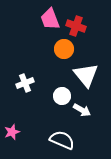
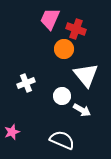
pink trapezoid: rotated 45 degrees clockwise
red cross: moved 3 px down
white cross: moved 1 px right
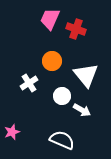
orange circle: moved 12 px left, 12 px down
white cross: moved 3 px right; rotated 12 degrees counterclockwise
